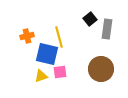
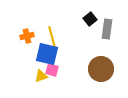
yellow line: moved 7 px left
pink square: moved 8 px left, 2 px up; rotated 24 degrees clockwise
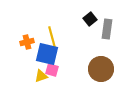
orange cross: moved 6 px down
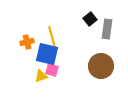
brown circle: moved 3 px up
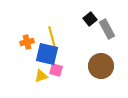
gray rectangle: rotated 36 degrees counterclockwise
pink square: moved 4 px right
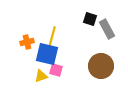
black square: rotated 32 degrees counterclockwise
yellow line: rotated 30 degrees clockwise
